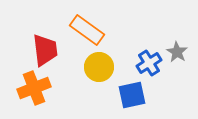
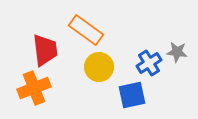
orange rectangle: moved 1 px left
gray star: rotated 25 degrees counterclockwise
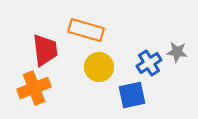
orange rectangle: rotated 20 degrees counterclockwise
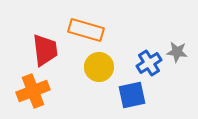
orange cross: moved 1 px left, 3 px down
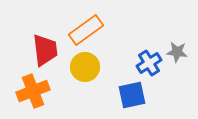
orange rectangle: rotated 52 degrees counterclockwise
yellow circle: moved 14 px left
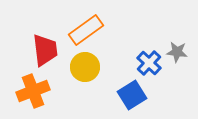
blue cross: rotated 15 degrees counterclockwise
blue square: rotated 20 degrees counterclockwise
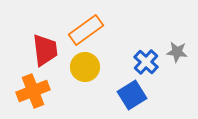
blue cross: moved 3 px left, 1 px up
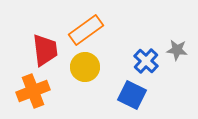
gray star: moved 2 px up
blue cross: moved 1 px up
blue square: rotated 32 degrees counterclockwise
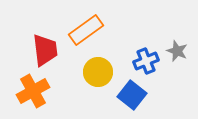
gray star: moved 1 px down; rotated 15 degrees clockwise
blue cross: rotated 25 degrees clockwise
yellow circle: moved 13 px right, 5 px down
orange cross: rotated 8 degrees counterclockwise
blue square: rotated 12 degrees clockwise
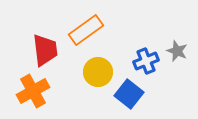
blue square: moved 3 px left, 1 px up
